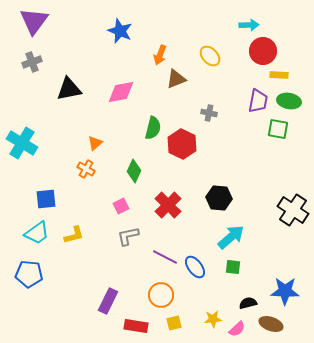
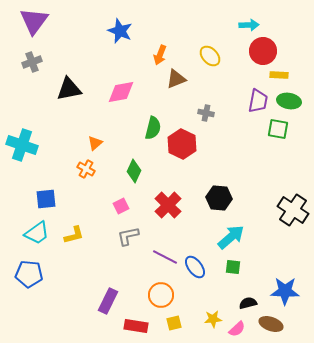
gray cross at (209, 113): moved 3 px left
cyan cross at (22, 143): moved 2 px down; rotated 12 degrees counterclockwise
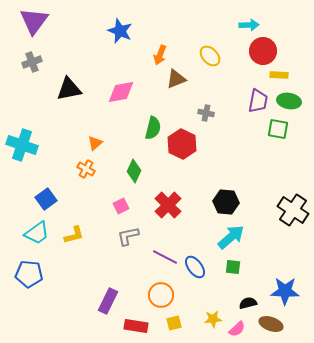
black hexagon at (219, 198): moved 7 px right, 4 px down
blue square at (46, 199): rotated 30 degrees counterclockwise
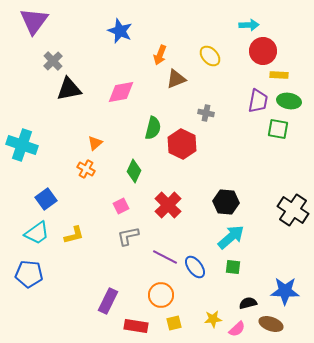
gray cross at (32, 62): moved 21 px right, 1 px up; rotated 24 degrees counterclockwise
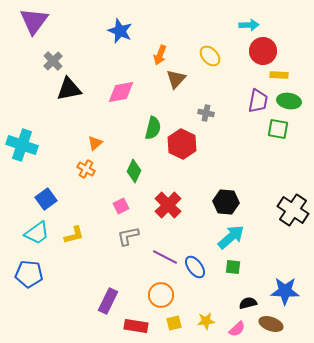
brown triangle at (176, 79): rotated 25 degrees counterclockwise
yellow star at (213, 319): moved 7 px left, 2 px down
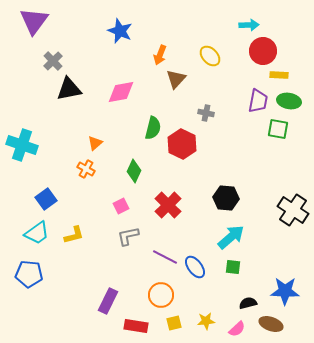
black hexagon at (226, 202): moved 4 px up
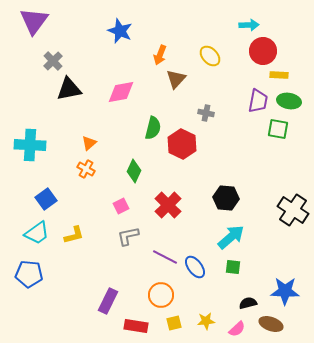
orange triangle at (95, 143): moved 6 px left
cyan cross at (22, 145): moved 8 px right; rotated 16 degrees counterclockwise
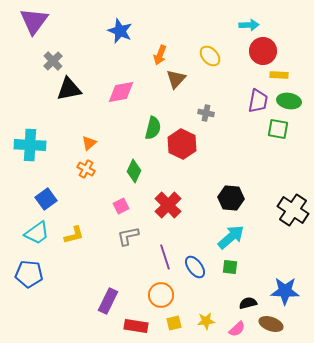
black hexagon at (226, 198): moved 5 px right
purple line at (165, 257): rotated 45 degrees clockwise
green square at (233, 267): moved 3 px left
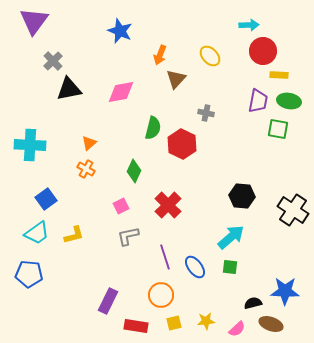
black hexagon at (231, 198): moved 11 px right, 2 px up
black semicircle at (248, 303): moved 5 px right
